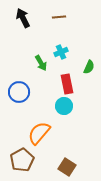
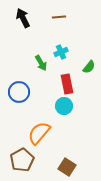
green semicircle: rotated 16 degrees clockwise
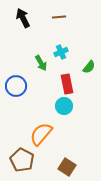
blue circle: moved 3 px left, 6 px up
orange semicircle: moved 2 px right, 1 px down
brown pentagon: rotated 15 degrees counterclockwise
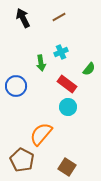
brown line: rotated 24 degrees counterclockwise
green arrow: rotated 21 degrees clockwise
green semicircle: moved 2 px down
red rectangle: rotated 42 degrees counterclockwise
cyan circle: moved 4 px right, 1 px down
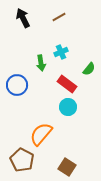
blue circle: moved 1 px right, 1 px up
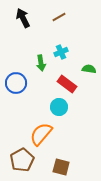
green semicircle: rotated 120 degrees counterclockwise
blue circle: moved 1 px left, 2 px up
cyan circle: moved 9 px left
brown pentagon: rotated 15 degrees clockwise
brown square: moved 6 px left; rotated 18 degrees counterclockwise
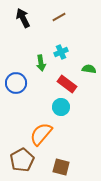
cyan circle: moved 2 px right
